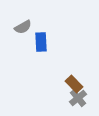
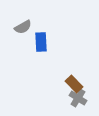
gray cross: rotated 18 degrees counterclockwise
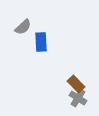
gray semicircle: rotated 12 degrees counterclockwise
brown rectangle: moved 2 px right
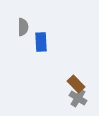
gray semicircle: rotated 48 degrees counterclockwise
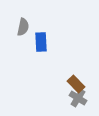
gray semicircle: rotated 12 degrees clockwise
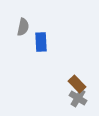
brown rectangle: moved 1 px right
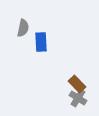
gray semicircle: moved 1 px down
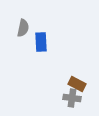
brown rectangle: rotated 18 degrees counterclockwise
gray cross: moved 6 px left; rotated 24 degrees counterclockwise
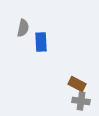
gray cross: moved 9 px right, 3 px down
